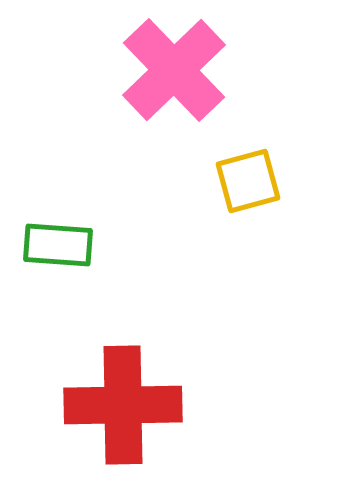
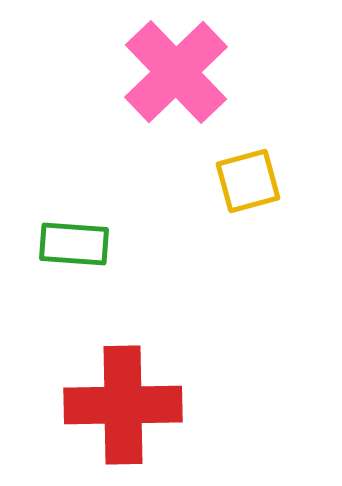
pink cross: moved 2 px right, 2 px down
green rectangle: moved 16 px right, 1 px up
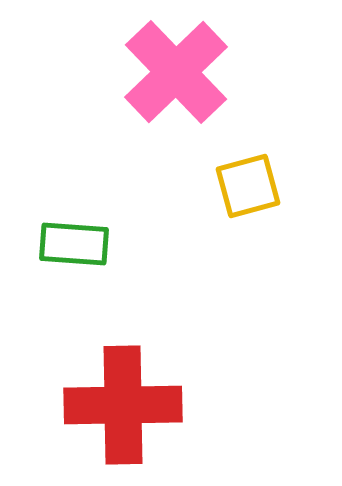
yellow square: moved 5 px down
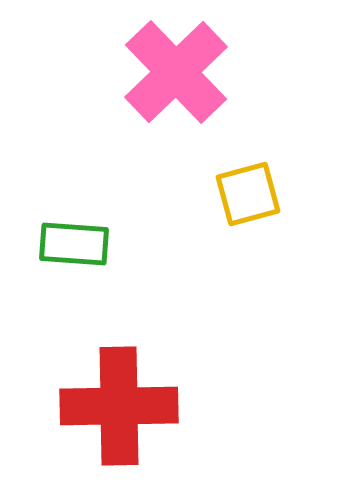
yellow square: moved 8 px down
red cross: moved 4 px left, 1 px down
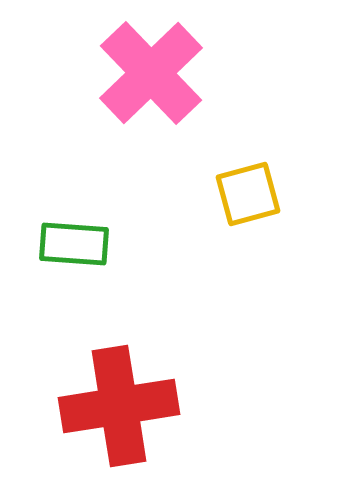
pink cross: moved 25 px left, 1 px down
red cross: rotated 8 degrees counterclockwise
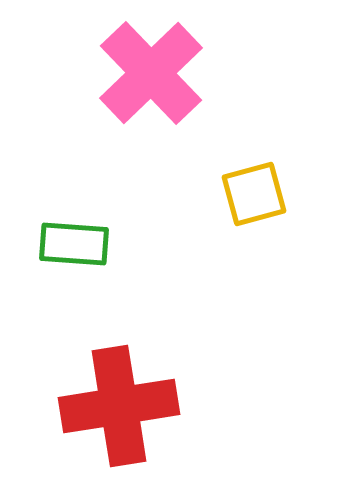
yellow square: moved 6 px right
